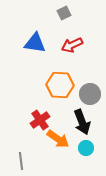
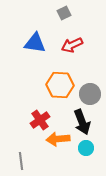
orange arrow: rotated 140 degrees clockwise
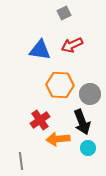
blue triangle: moved 5 px right, 7 px down
cyan circle: moved 2 px right
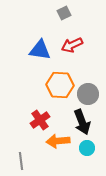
gray circle: moved 2 px left
orange arrow: moved 2 px down
cyan circle: moved 1 px left
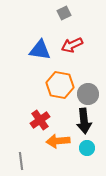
orange hexagon: rotated 8 degrees clockwise
black arrow: moved 2 px right, 1 px up; rotated 15 degrees clockwise
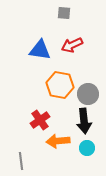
gray square: rotated 32 degrees clockwise
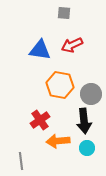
gray circle: moved 3 px right
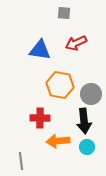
red arrow: moved 4 px right, 2 px up
red cross: moved 2 px up; rotated 36 degrees clockwise
cyan circle: moved 1 px up
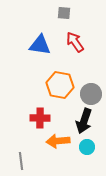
red arrow: moved 1 px left, 1 px up; rotated 80 degrees clockwise
blue triangle: moved 5 px up
black arrow: rotated 25 degrees clockwise
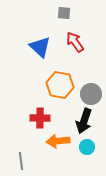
blue triangle: moved 2 px down; rotated 35 degrees clockwise
